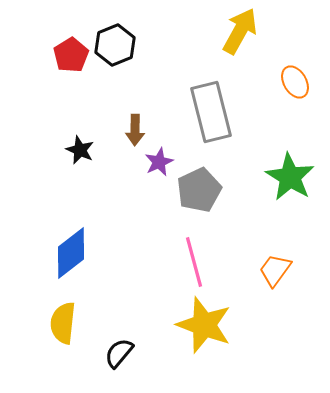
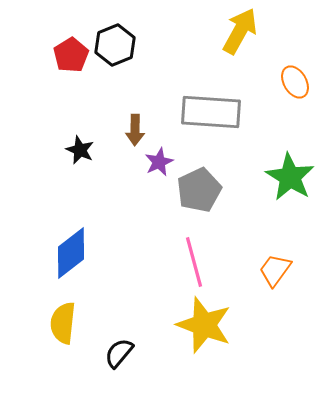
gray rectangle: rotated 72 degrees counterclockwise
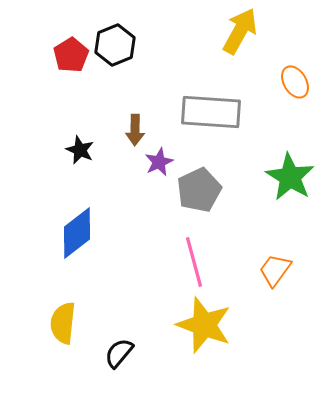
blue diamond: moved 6 px right, 20 px up
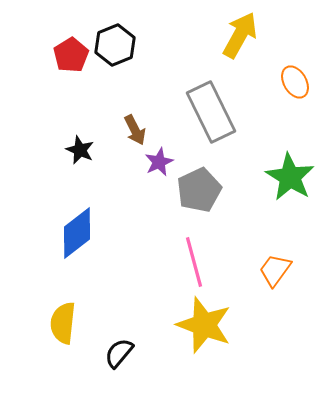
yellow arrow: moved 4 px down
gray rectangle: rotated 60 degrees clockwise
brown arrow: rotated 28 degrees counterclockwise
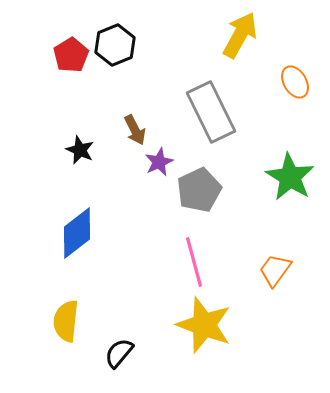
yellow semicircle: moved 3 px right, 2 px up
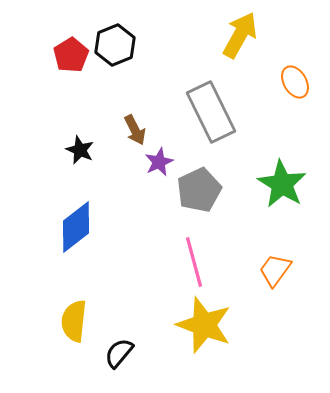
green star: moved 8 px left, 7 px down
blue diamond: moved 1 px left, 6 px up
yellow semicircle: moved 8 px right
